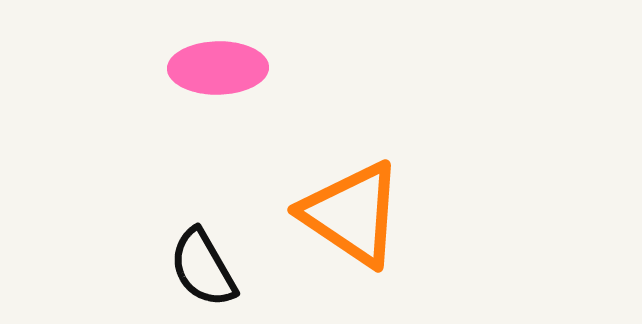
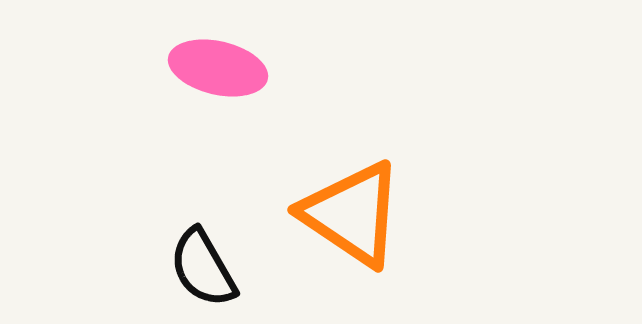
pink ellipse: rotated 14 degrees clockwise
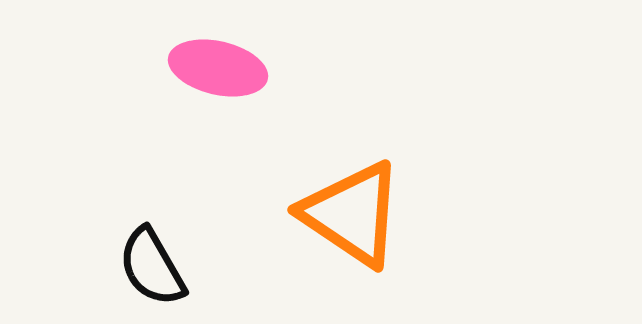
black semicircle: moved 51 px left, 1 px up
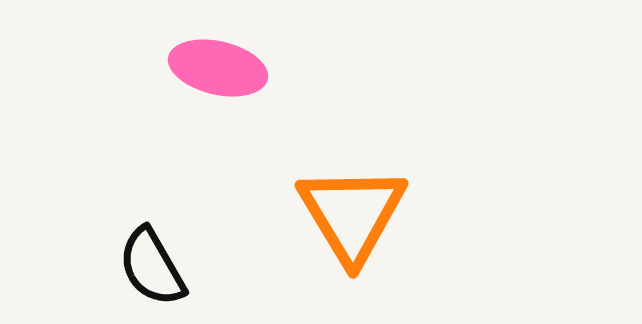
orange triangle: rotated 25 degrees clockwise
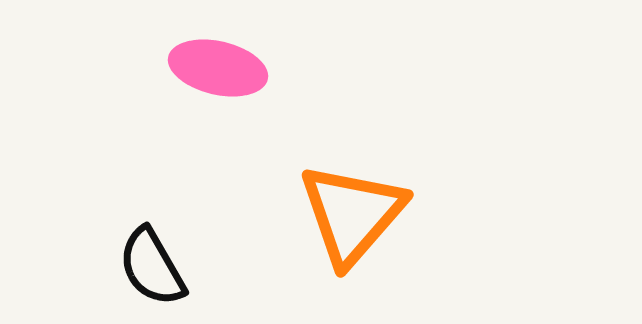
orange triangle: rotated 12 degrees clockwise
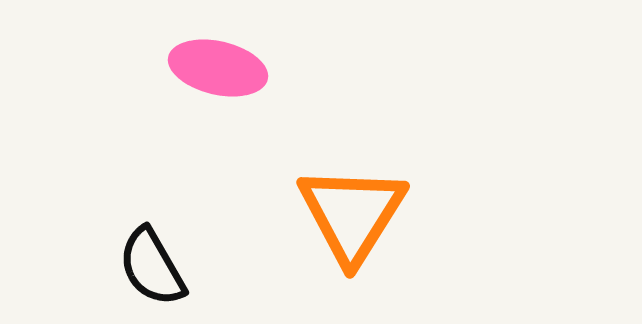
orange triangle: rotated 9 degrees counterclockwise
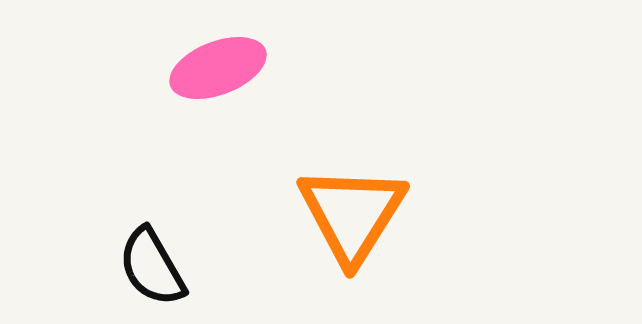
pink ellipse: rotated 34 degrees counterclockwise
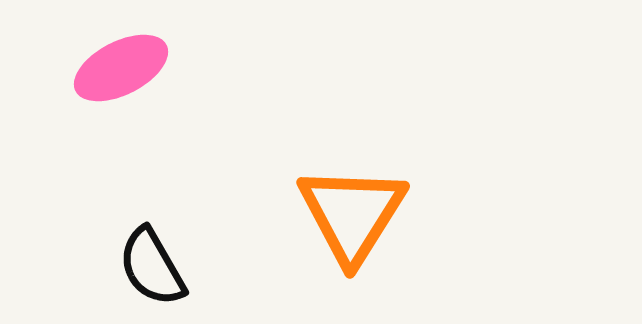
pink ellipse: moved 97 px left; rotated 6 degrees counterclockwise
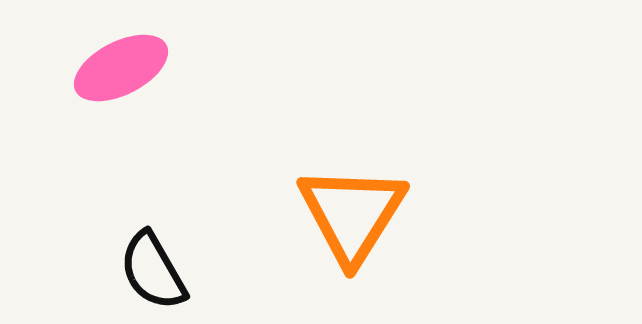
black semicircle: moved 1 px right, 4 px down
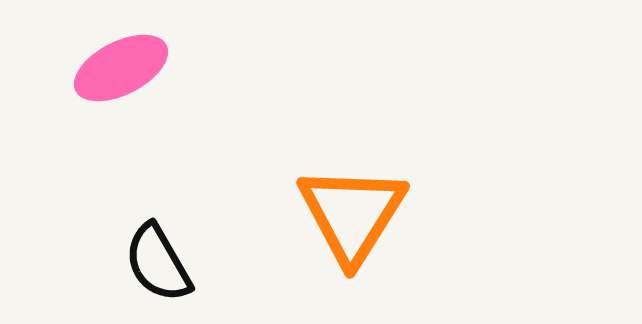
black semicircle: moved 5 px right, 8 px up
